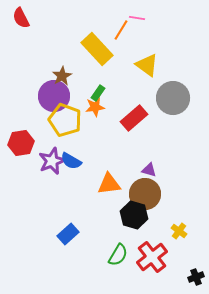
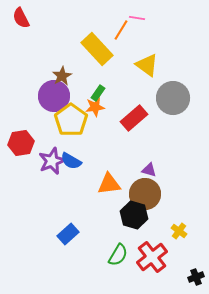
yellow pentagon: moved 6 px right; rotated 16 degrees clockwise
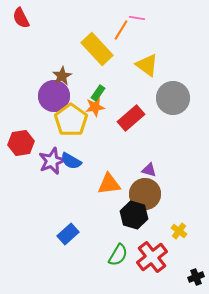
red rectangle: moved 3 px left
